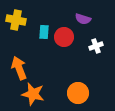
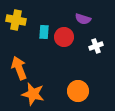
orange circle: moved 2 px up
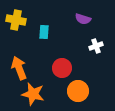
red circle: moved 2 px left, 31 px down
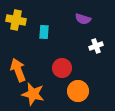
orange arrow: moved 1 px left, 2 px down
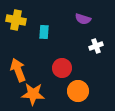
orange star: rotated 10 degrees counterclockwise
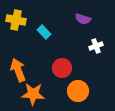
cyan rectangle: rotated 48 degrees counterclockwise
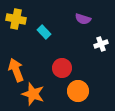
yellow cross: moved 1 px up
white cross: moved 5 px right, 2 px up
orange arrow: moved 2 px left
orange star: rotated 15 degrees clockwise
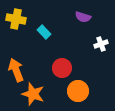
purple semicircle: moved 2 px up
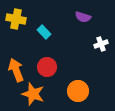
red circle: moved 15 px left, 1 px up
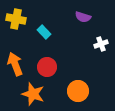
orange arrow: moved 1 px left, 6 px up
